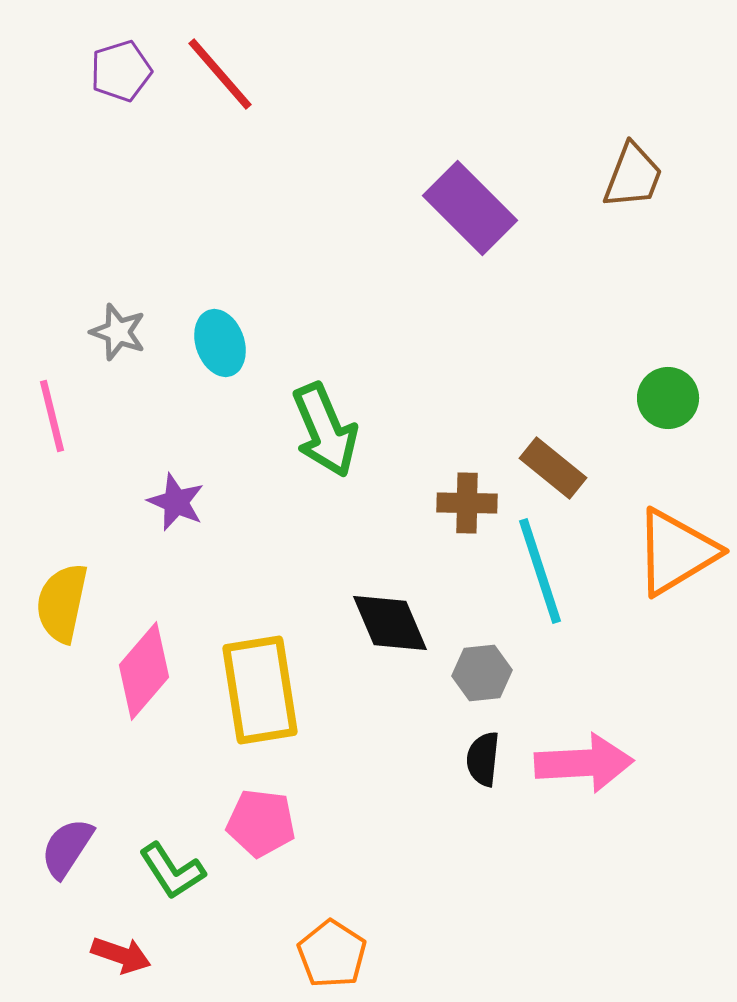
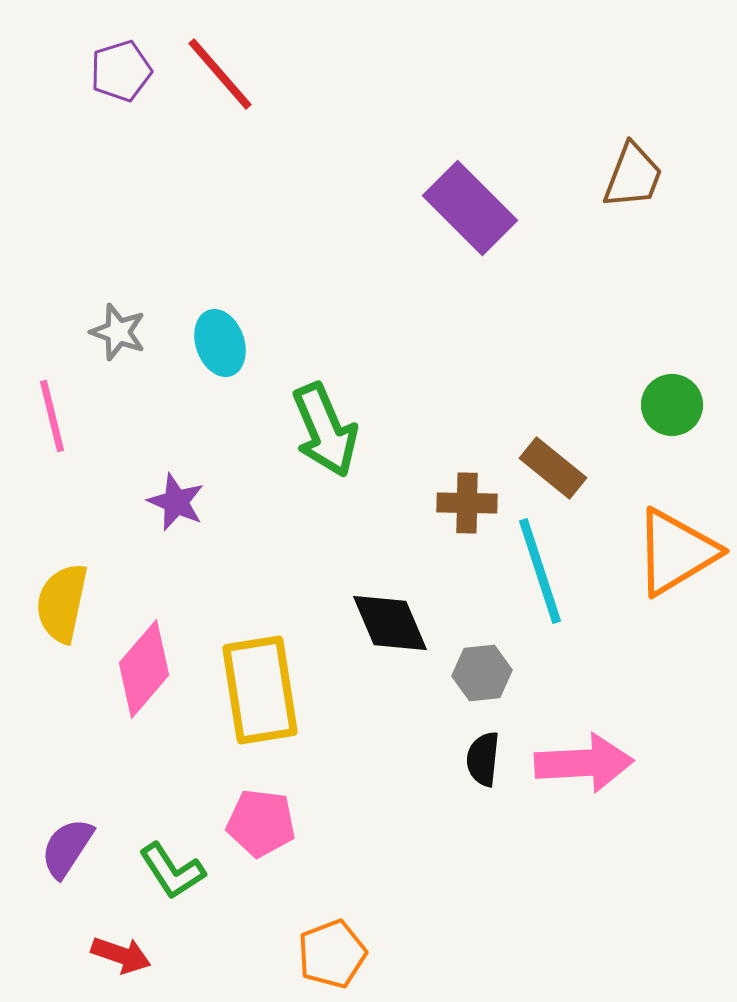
green circle: moved 4 px right, 7 px down
pink diamond: moved 2 px up
orange pentagon: rotated 18 degrees clockwise
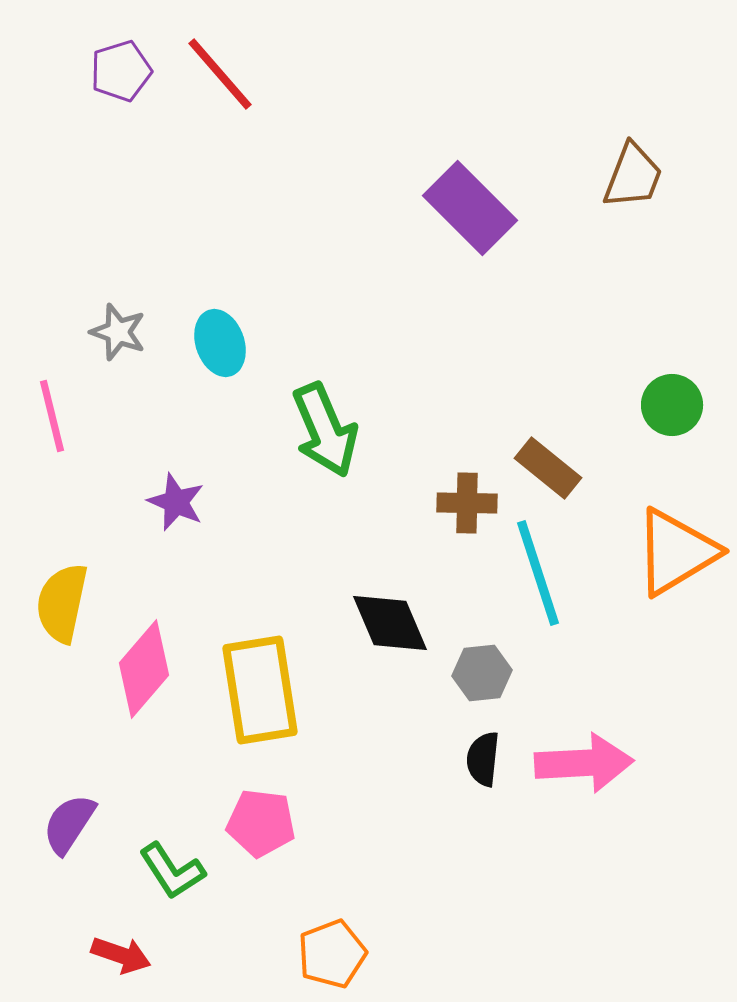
brown rectangle: moved 5 px left
cyan line: moved 2 px left, 2 px down
purple semicircle: moved 2 px right, 24 px up
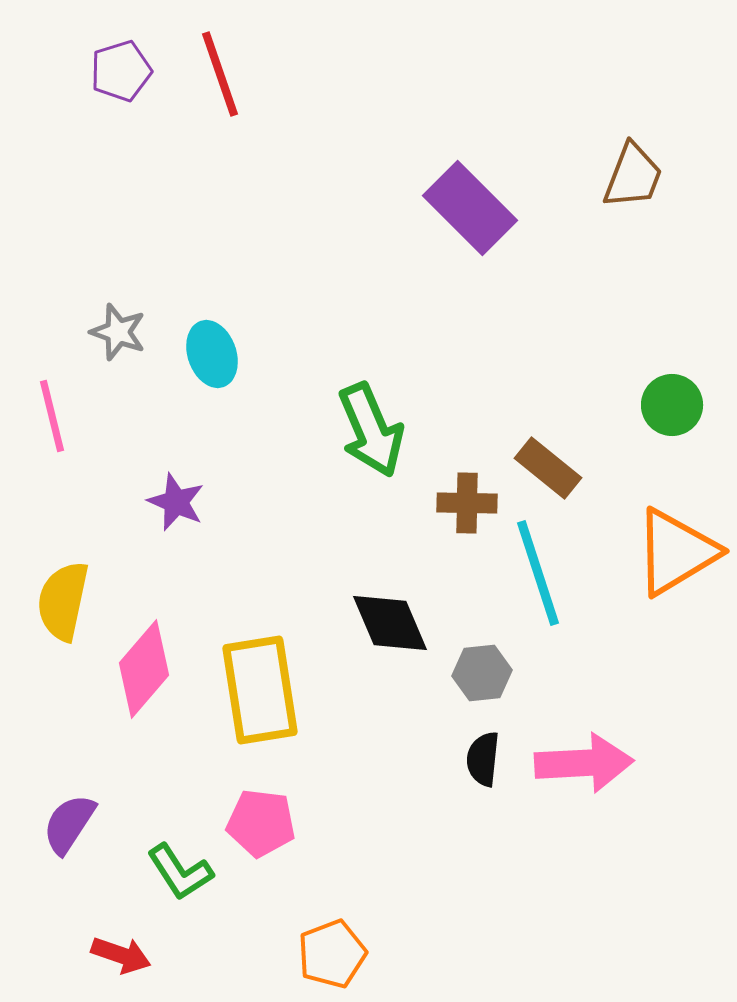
red line: rotated 22 degrees clockwise
cyan ellipse: moved 8 px left, 11 px down
green arrow: moved 46 px right
yellow semicircle: moved 1 px right, 2 px up
green L-shape: moved 8 px right, 1 px down
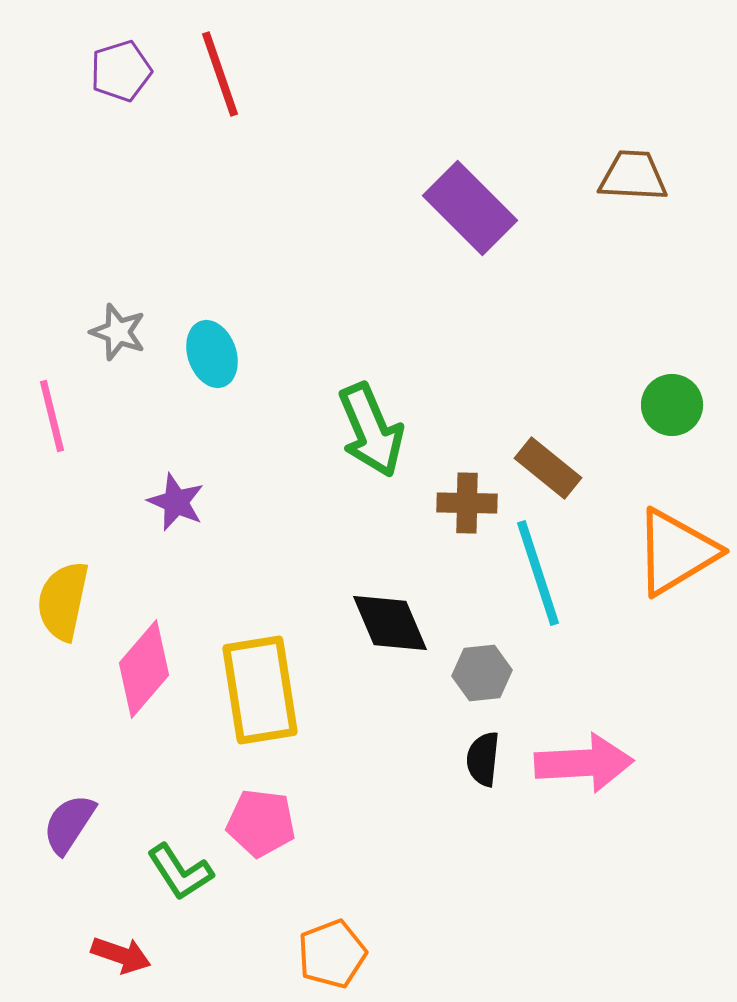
brown trapezoid: rotated 108 degrees counterclockwise
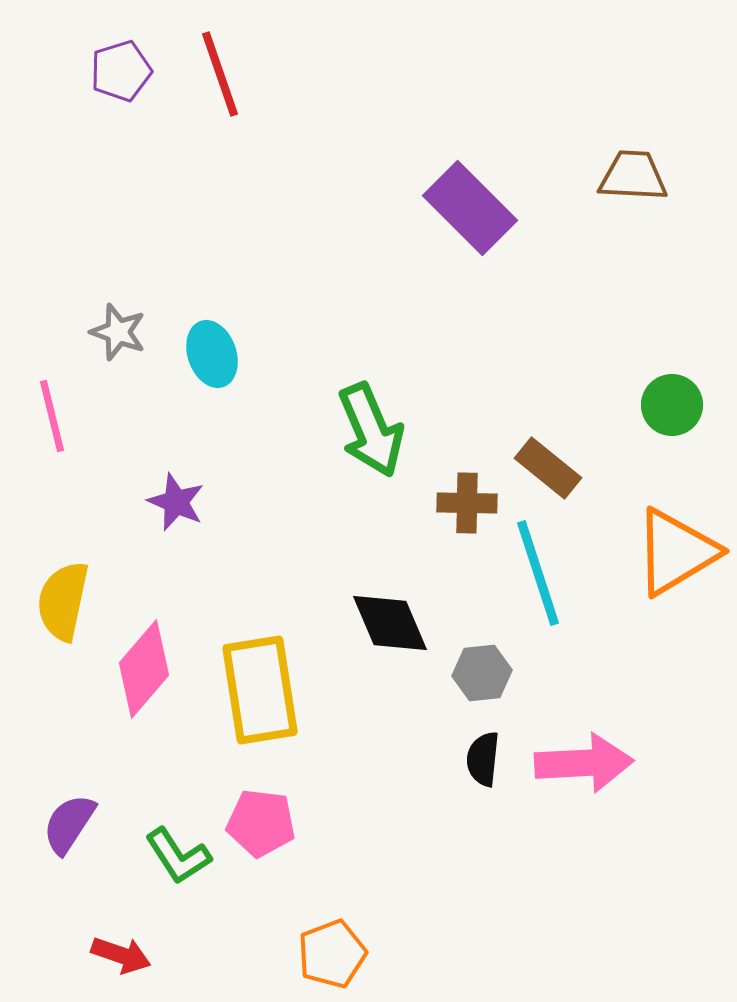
green L-shape: moved 2 px left, 16 px up
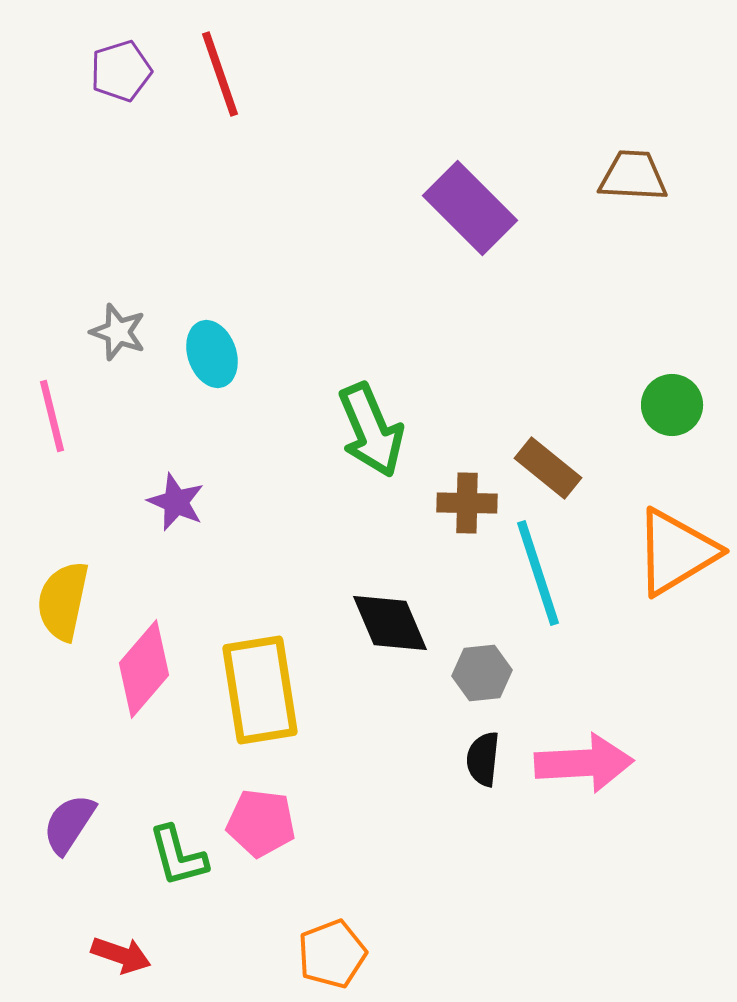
green L-shape: rotated 18 degrees clockwise
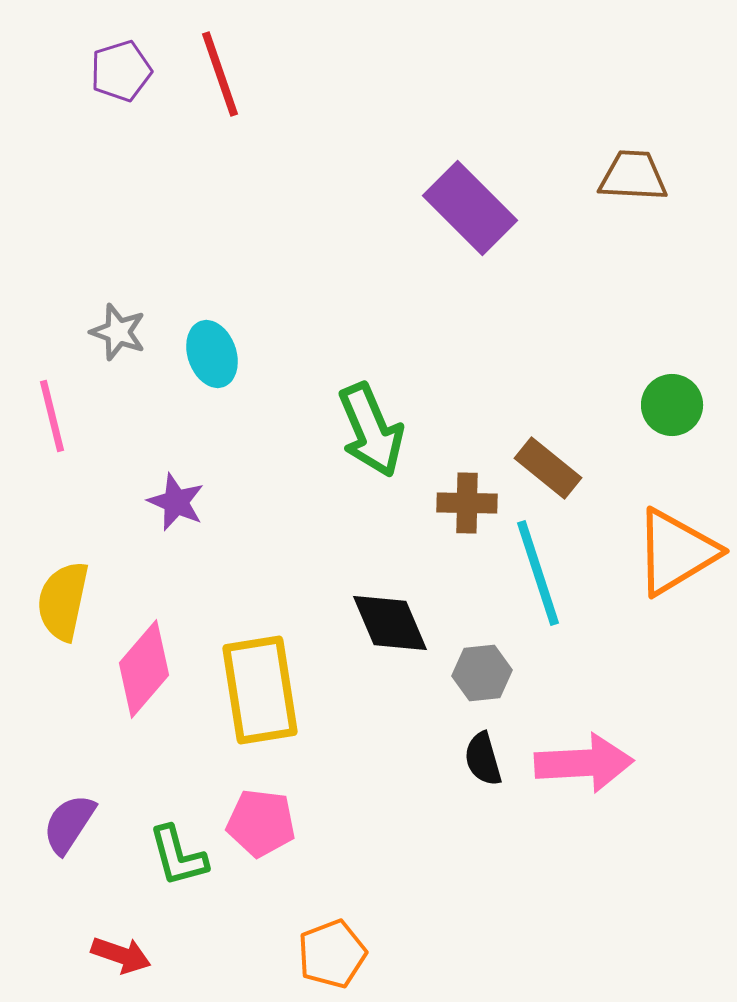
black semicircle: rotated 22 degrees counterclockwise
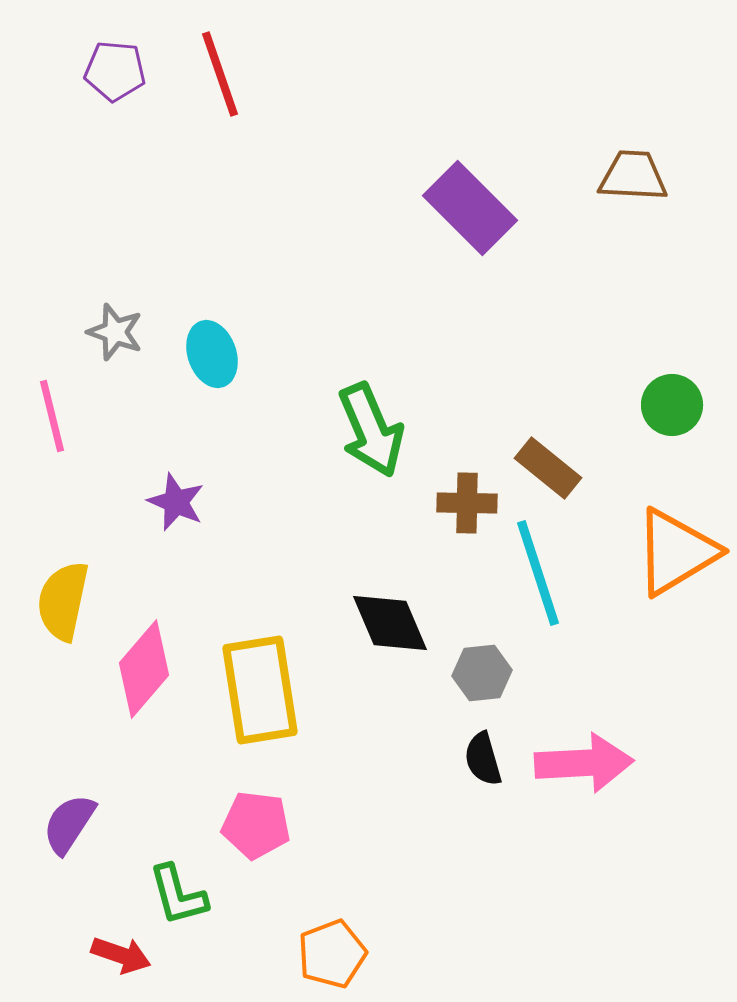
purple pentagon: moved 6 px left; rotated 22 degrees clockwise
gray star: moved 3 px left
pink pentagon: moved 5 px left, 2 px down
green L-shape: moved 39 px down
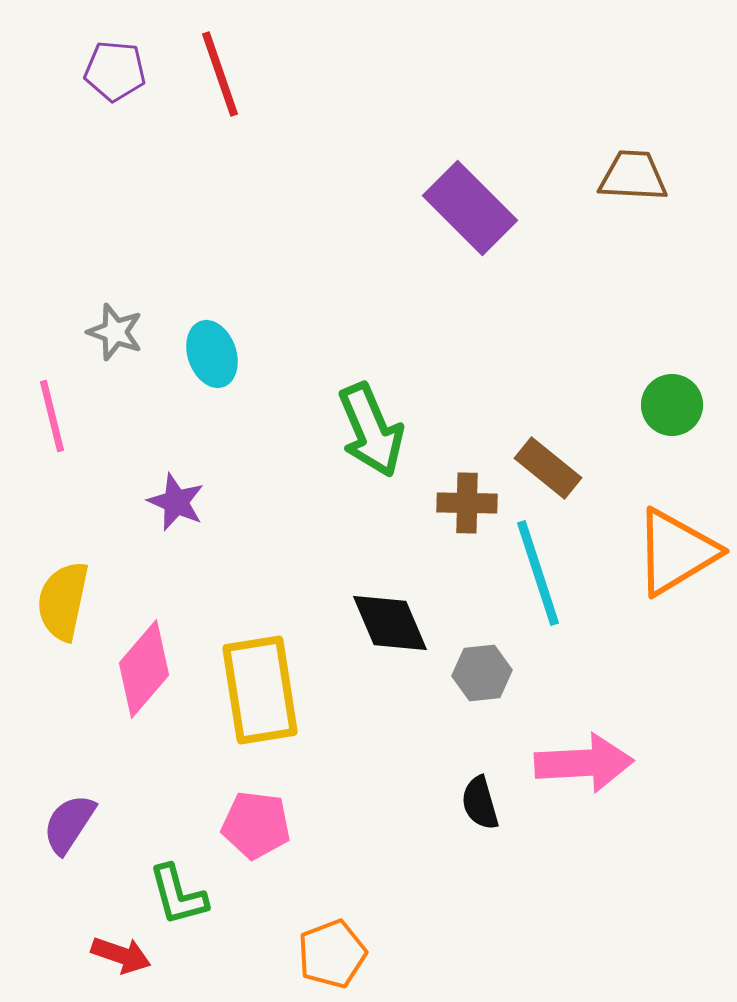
black semicircle: moved 3 px left, 44 px down
